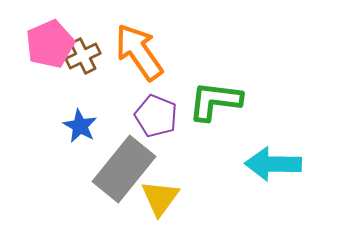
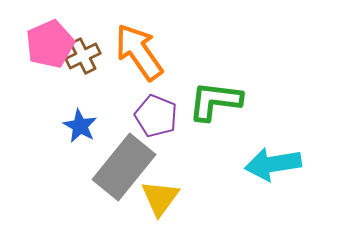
cyan arrow: rotated 10 degrees counterclockwise
gray rectangle: moved 2 px up
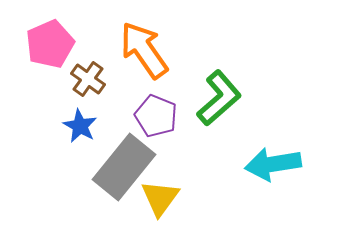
orange arrow: moved 5 px right, 2 px up
brown cross: moved 5 px right, 23 px down; rotated 28 degrees counterclockwise
green L-shape: moved 4 px right, 3 px up; rotated 132 degrees clockwise
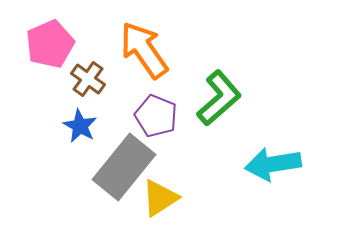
yellow triangle: rotated 21 degrees clockwise
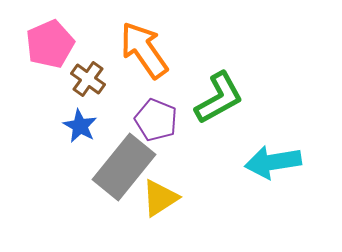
green L-shape: rotated 12 degrees clockwise
purple pentagon: moved 4 px down
cyan arrow: moved 2 px up
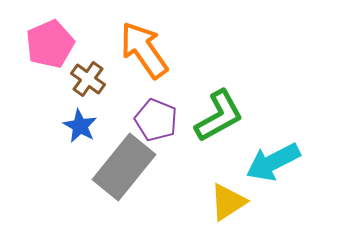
green L-shape: moved 18 px down
cyan arrow: rotated 18 degrees counterclockwise
yellow triangle: moved 68 px right, 4 px down
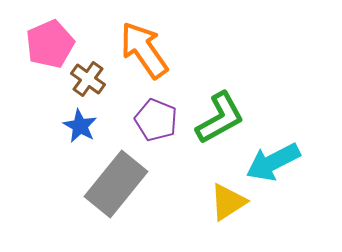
green L-shape: moved 1 px right, 2 px down
gray rectangle: moved 8 px left, 17 px down
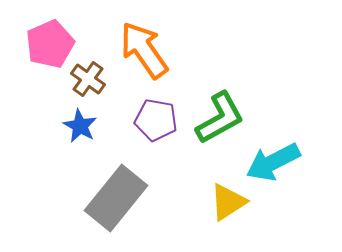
purple pentagon: rotated 12 degrees counterclockwise
gray rectangle: moved 14 px down
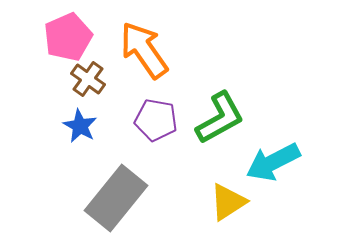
pink pentagon: moved 18 px right, 7 px up
